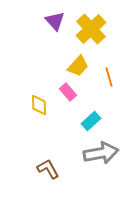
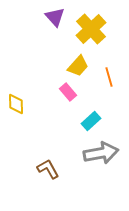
purple triangle: moved 4 px up
yellow diamond: moved 23 px left, 1 px up
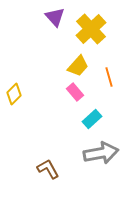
pink rectangle: moved 7 px right
yellow diamond: moved 2 px left, 10 px up; rotated 45 degrees clockwise
cyan rectangle: moved 1 px right, 2 px up
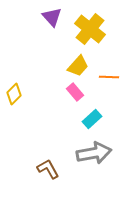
purple triangle: moved 3 px left
yellow cross: moved 1 px left; rotated 8 degrees counterclockwise
orange line: rotated 72 degrees counterclockwise
gray arrow: moved 7 px left
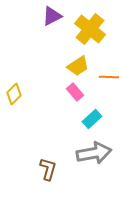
purple triangle: moved 1 px up; rotated 45 degrees clockwise
yellow trapezoid: rotated 15 degrees clockwise
brown L-shape: rotated 45 degrees clockwise
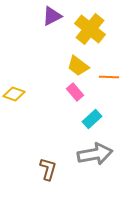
yellow trapezoid: rotated 70 degrees clockwise
yellow diamond: rotated 65 degrees clockwise
gray arrow: moved 1 px right, 1 px down
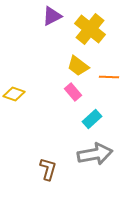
pink rectangle: moved 2 px left
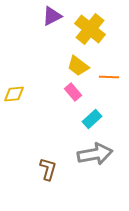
yellow diamond: rotated 25 degrees counterclockwise
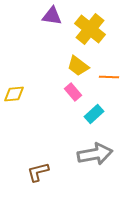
purple triangle: rotated 35 degrees clockwise
cyan rectangle: moved 2 px right, 5 px up
brown L-shape: moved 10 px left, 3 px down; rotated 120 degrees counterclockwise
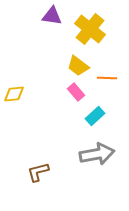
orange line: moved 2 px left, 1 px down
pink rectangle: moved 3 px right
cyan rectangle: moved 1 px right, 2 px down
gray arrow: moved 2 px right
